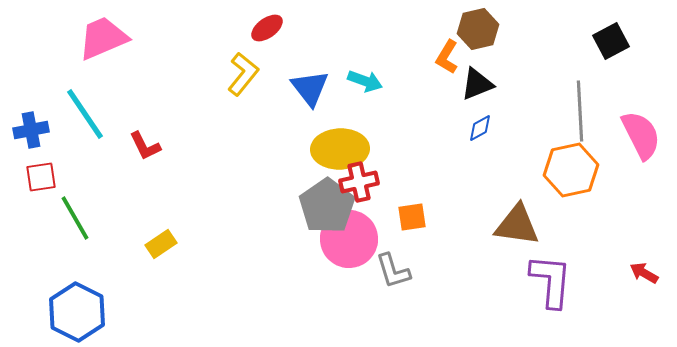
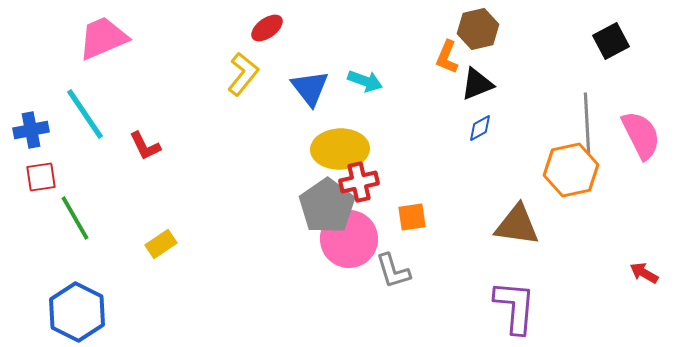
orange L-shape: rotated 8 degrees counterclockwise
gray line: moved 7 px right, 12 px down
purple L-shape: moved 36 px left, 26 px down
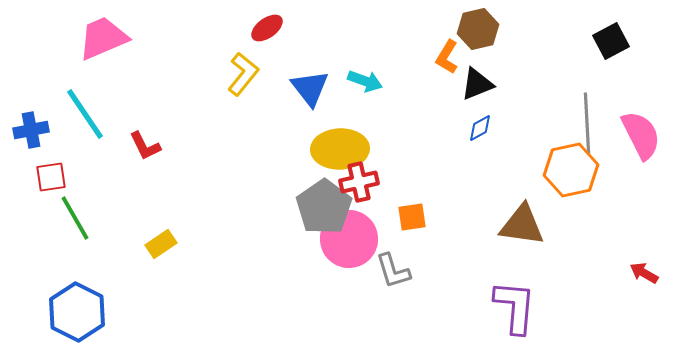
orange L-shape: rotated 8 degrees clockwise
red square: moved 10 px right
gray pentagon: moved 3 px left, 1 px down
brown triangle: moved 5 px right
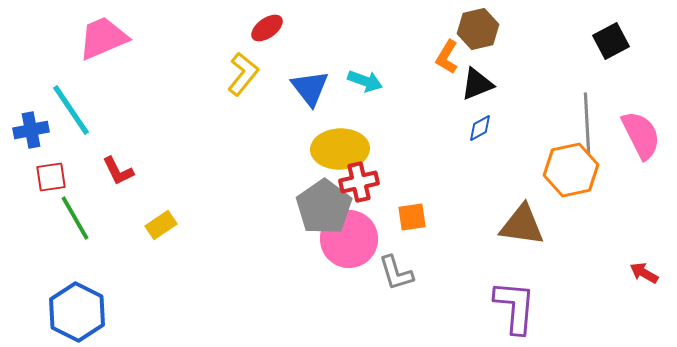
cyan line: moved 14 px left, 4 px up
red L-shape: moved 27 px left, 25 px down
yellow rectangle: moved 19 px up
gray L-shape: moved 3 px right, 2 px down
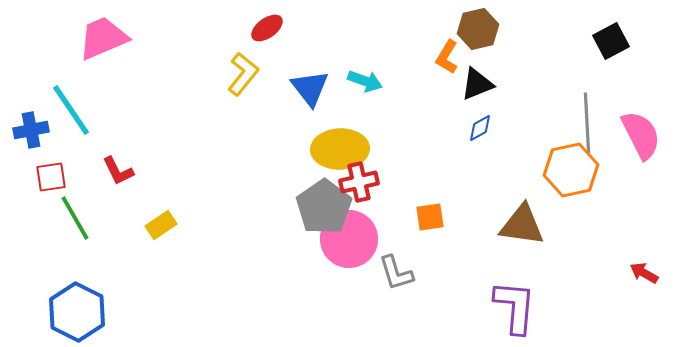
orange square: moved 18 px right
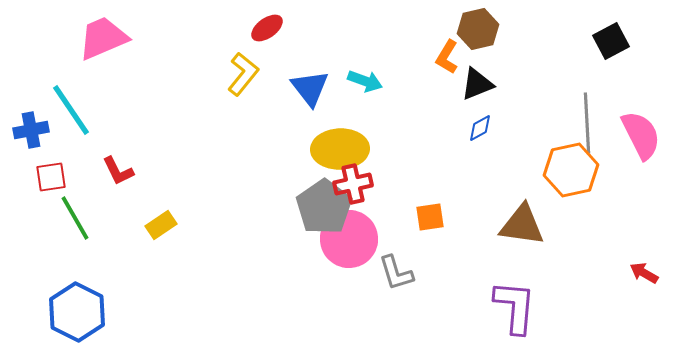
red cross: moved 6 px left, 2 px down
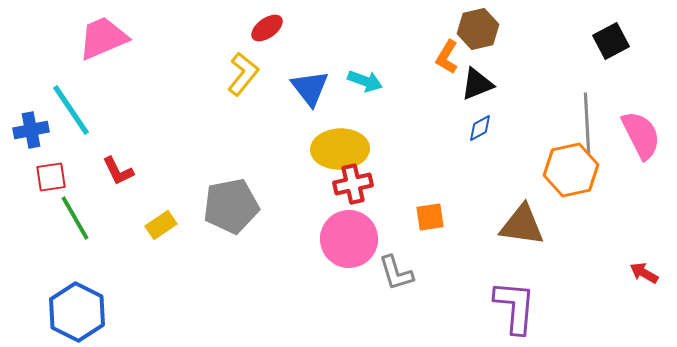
gray pentagon: moved 93 px left, 1 px up; rotated 24 degrees clockwise
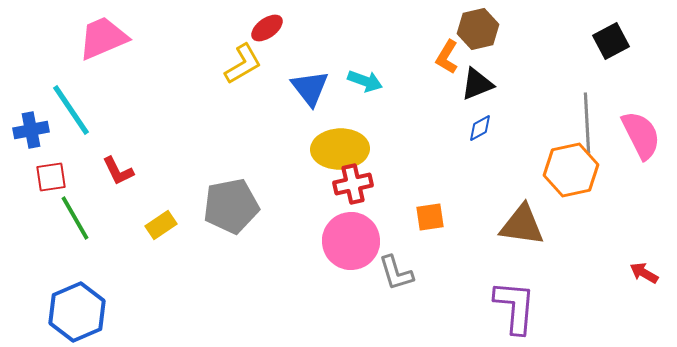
yellow L-shape: moved 10 px up; rotated 21 degrees clockwise
pink circle: moved 2 px right, 2 px down
blue hexagon: rotated 10 degrees clockwise
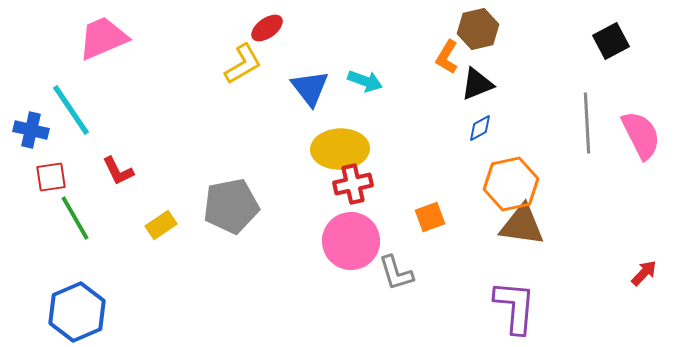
blue cross: rotated 24 degrees clockwise
orange hexagon: moved 60 px left, 14 px down
orange square: rotated 12 degrees counterclockwise
red arrow: rotated 104 degrees clockwise
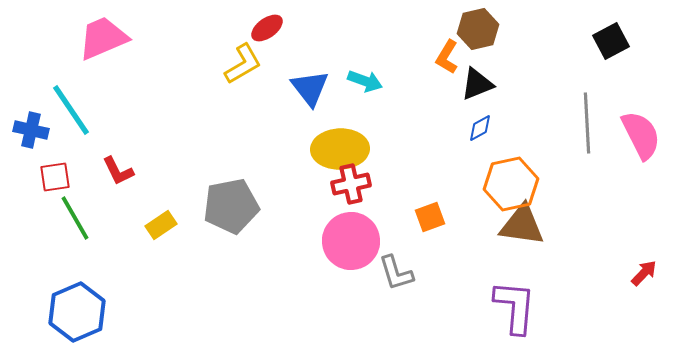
red square: moved 4 px right
red cross: moved 2 px left
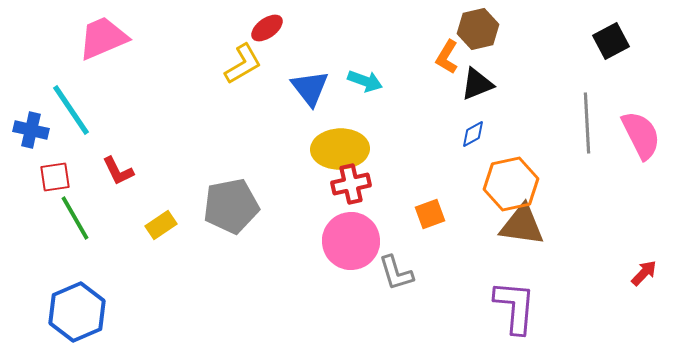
blue diamond: moved 7 px left, 6 px down
orange square: moved 3 px up
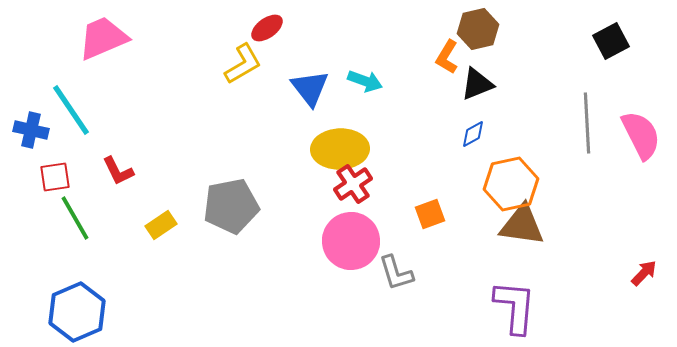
red cross: moved 2 px right; rotated 21 degrees counterclockwise
